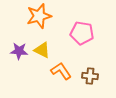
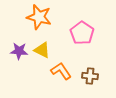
orange star: moved 1 px down; rotated 30 degrees clockwise
pink pentagon: rotated 25 degrees clockwise
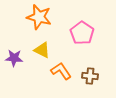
purple star: moved 5 px left, 7 px down
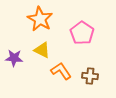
orange star: moved 1 px right, 2 px down; rotated 15 degrees clockwise
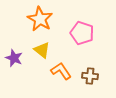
pink pentagon: rotated 15 degrees counterclockwise
yellow triangle: rotated 12 degrees clockwise
purple star: rotated 18 degrees clockwise
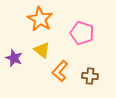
orange L-shape: moved 1 px left; rotated 105 degrees counterclockwise
